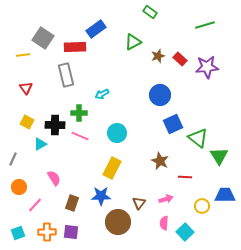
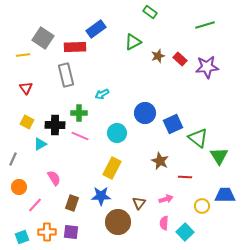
blue circle at (160, 95): moved 15 px left, 18 px down
cyan square at (18, 233): moved 4 px right, 4 px down
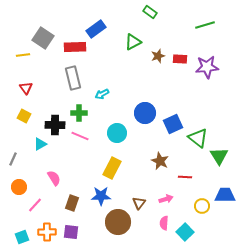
red rectangle at (180, 59): rotated 40 degrees counterclockwise
gray rectangle at (66, 75): moved 7 px right, 3 px down
yellow square at (27, 122): moved 3 px left, 6 px up
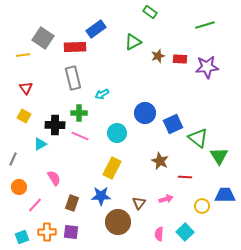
pink semicircle at (164, 223): moved 5 px left, 11 px down
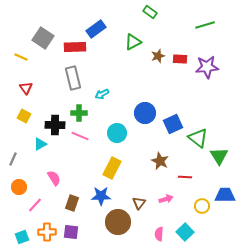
yellow line at (23, 55): moved 2 px left, 2 px down; rotated 32 degrees clockwise
